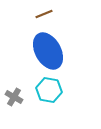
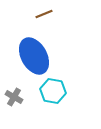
blue ellipse: moved 14 px left, 5 px down
cyan hexagon: moved 4 px right, 1 px down
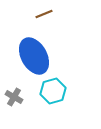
cyan hexagon: rotated 25 degrees counterclockwise
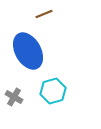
blue ellipse: moved 6 px left, 5 px up
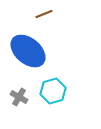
blue ellipse: rotated 21 degrees counterclockwise
gray cross: moved 5 px right
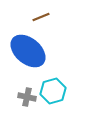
brown line: moved 3 px left, 3 px down
gray cross: moved 8 px right; rotated 18 degrees counterclockwise
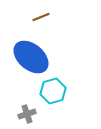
blue ellipse: moved 3 px right, 6 px down
gray cross: moved 17 px down; rotated 30 degrees counterclockwise
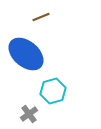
blue ellipse: moved 5 px left, 3 px up
gray cross: moved 2 px right; rotated 18 degrees counterclockwise
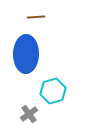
brown line: moved 5 px left; rotated 18 degrees clockwise
blue ellipse: rotated 51 degrees clockwise
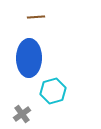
blue ellipse: moved 3 px right, 4 px down
gray cross: moved 7 px left
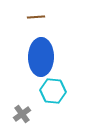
blue ellipse: moved 12 px right, 1 px up
cyan hexagon: rotated 20 degrees clockwise
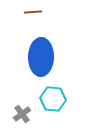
brown line: moved 3 px left, 5 px up
cyan hexagon: moved 8 px down
